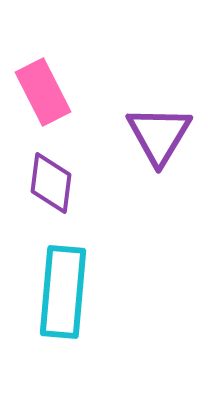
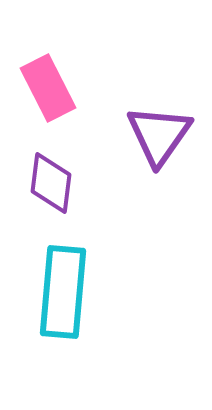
pink rectangle: moved 5 px right, 4 px up
purple triangle: rotated 4 degrees clockwise
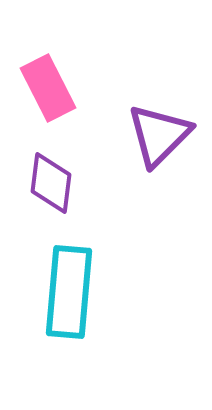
purple triangle: rotated 10 degrees clockwise
cyan rectangle: moved 6 px right
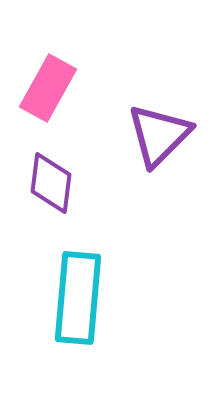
pink rectangle: rotated 56 degrees clockwise
cyan rectangle: moved 9 px right, 6 px down
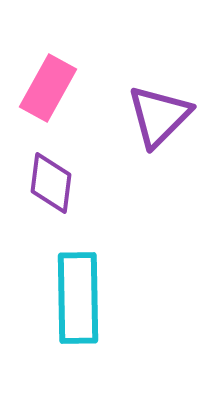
purple triangle: moved 19 px up
cyan rectangle: rotated 6 degrees counterclockwise
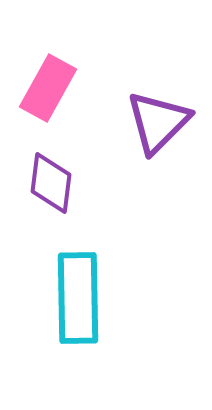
purple triangle: moved 1 px left, 6 px down
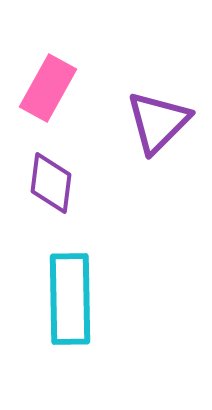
cyan rectangle: moved 8 px left, 1 px down
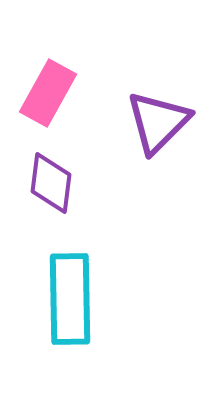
pink rectangle: moved 5 px down
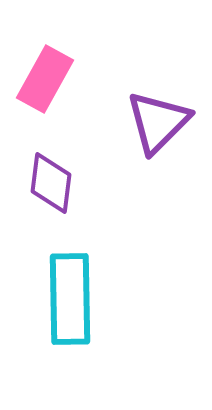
pink rectangle: moved 3 px left, 14 px up
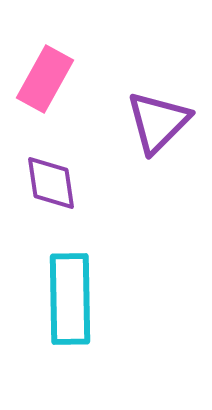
purple diamond: rotated 16 degrees counterclockwise
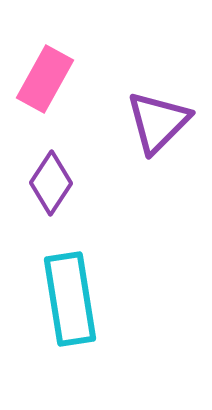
purple diamond: rotated 42 degrees clockwise
cyan rectangle: rotated 8 degrees counterclockwise
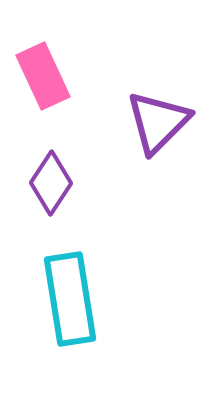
pink rectangle: moved 2 px left, 3 px up; rotated 54 degrees counterclockwise
